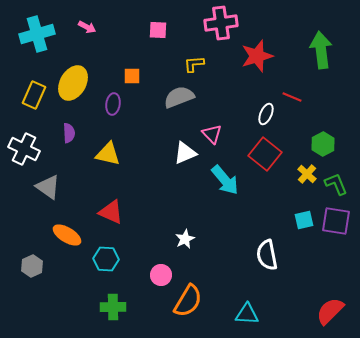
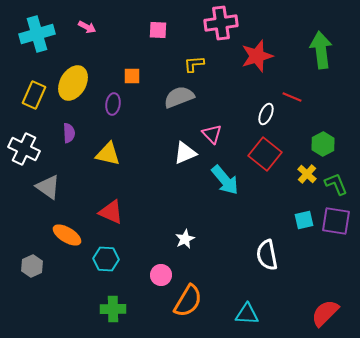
green cross: moved 2 px down
red semicircle: moved 5 px left, 2 px down
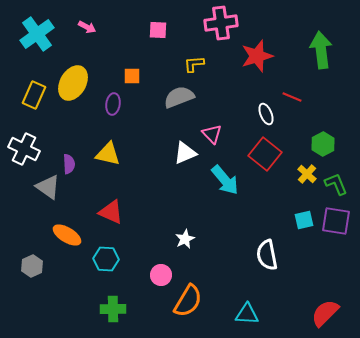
cyan cross: rotated 20 degrees counterclockwise
white ellipse: rotated 45 degrees counterclockwise
purple semicircle: moved 31 px down
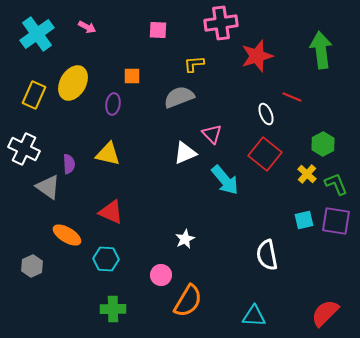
cyan triangle: moved 7 px right, 2 px down
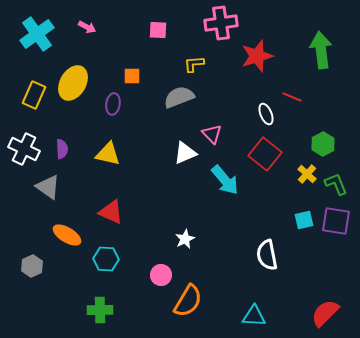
purple semicircle: moved 7 px left, 15 px up
green cross: moved 13 px left, 1 px down
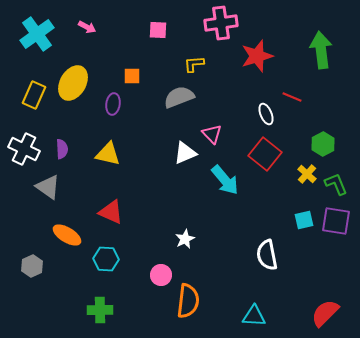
orange semicircle: rotated 24 degrees counterclockwise
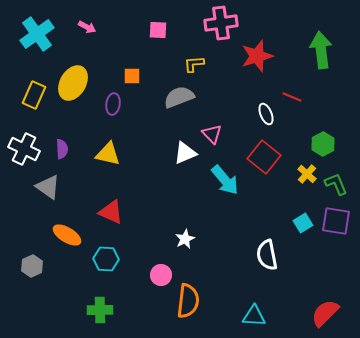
red square: moved 1 px left, 3 px down
cyan square: moved 1 px left, 3 px down; rotated 18 degrees counterclockwise
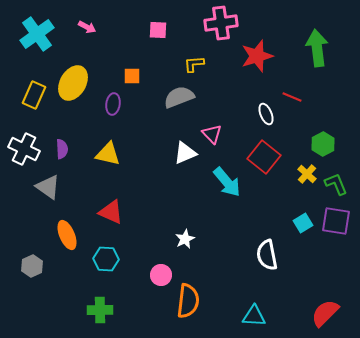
green arrow: moved 4 px left, 2 px up
cyan arrow: moved 2 px right, 2 px down
orange ellipse: rotated 36 degrees clockwise
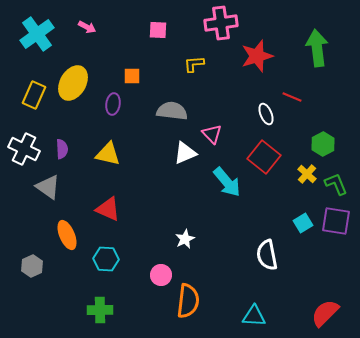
gray semicircle: moved 7 px left, 14 px down; rotated 28 degrees clockwise
red triangle: moved 3 px left, 3 px up
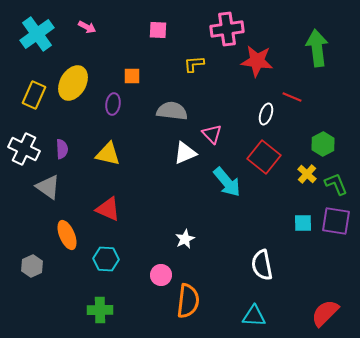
pink cross: moved 6 px right, 6 px down
red star: moved 5 px down; rotated 24 degrees clockwise
white ellipse: rotated 40 degrees clockwise
cyan square: rotated 30 degrees clockwise
white semicircle: moved 5 px left, 10 px down
